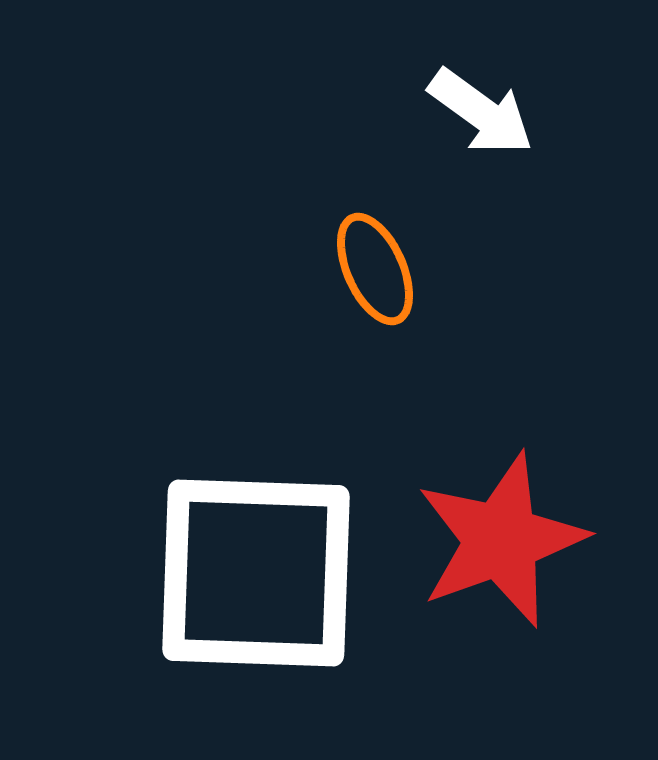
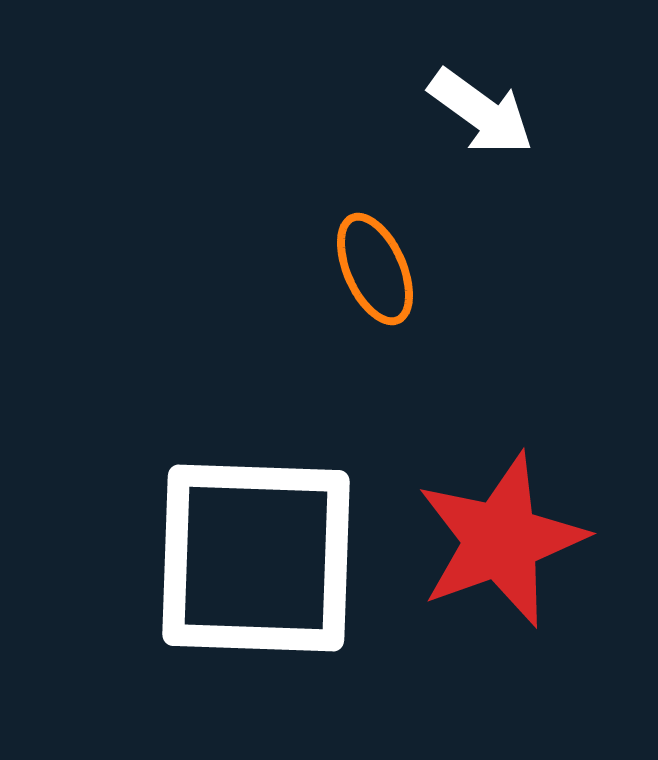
white square: moved 15 px up
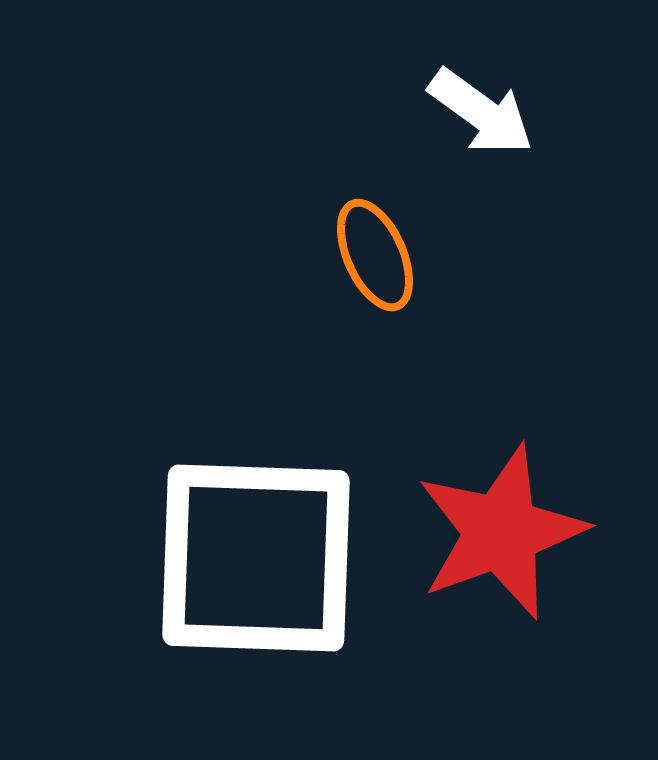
orange ellipse: moved 14 px up
red star: moved 8 px up
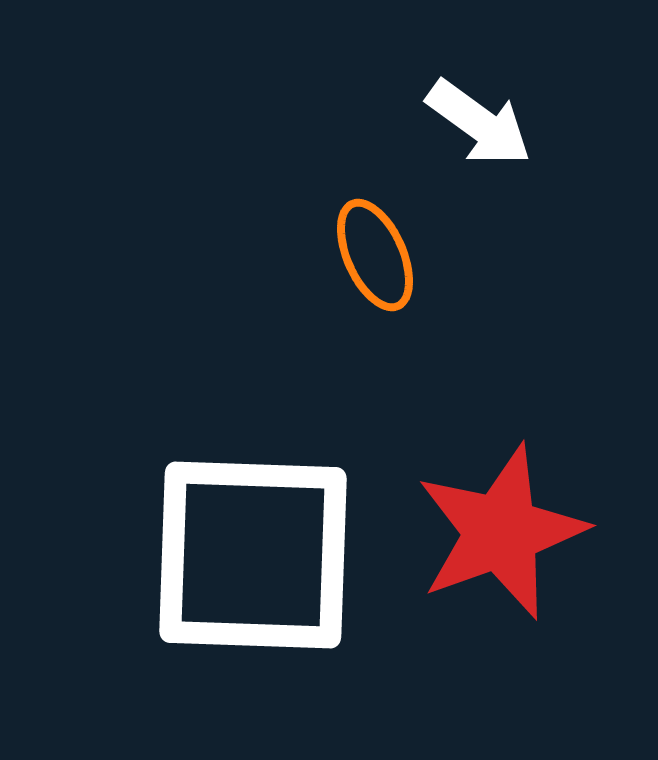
white arrow: moved 2 px left, 11 px down
white square: moved 3 px left, 3 px up
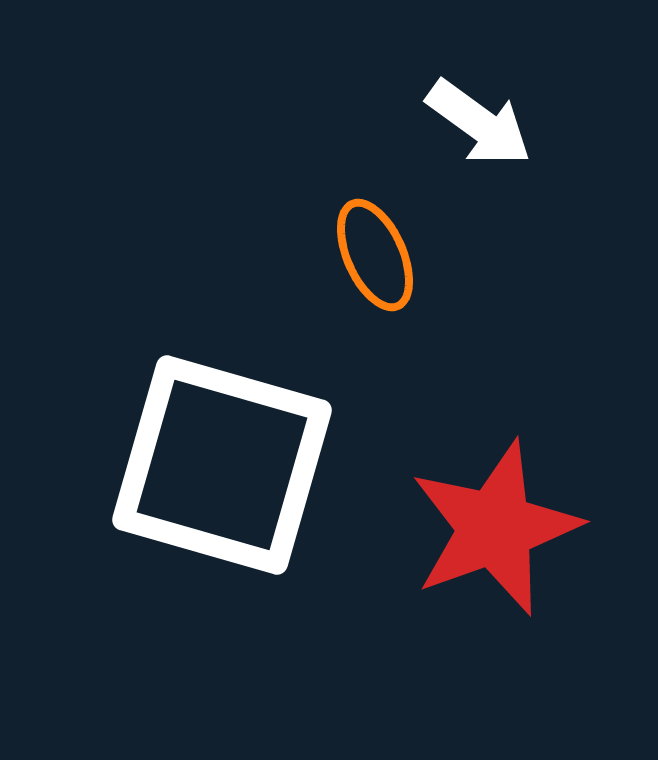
red star: moved 6 px left, 4 px up
white square: moved 31 px left, 90 px up; rotated 14 degrees clockwise
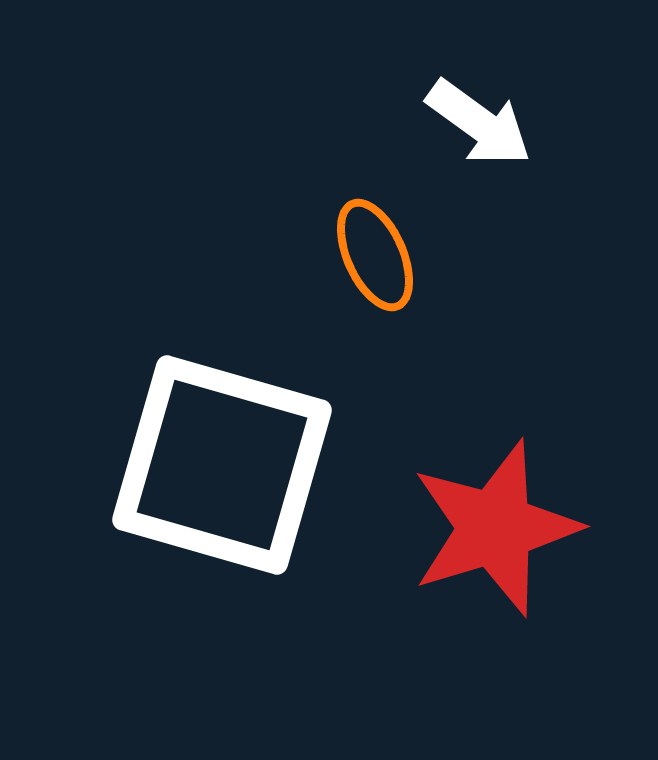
red star: rotated 3 degrees clockwise
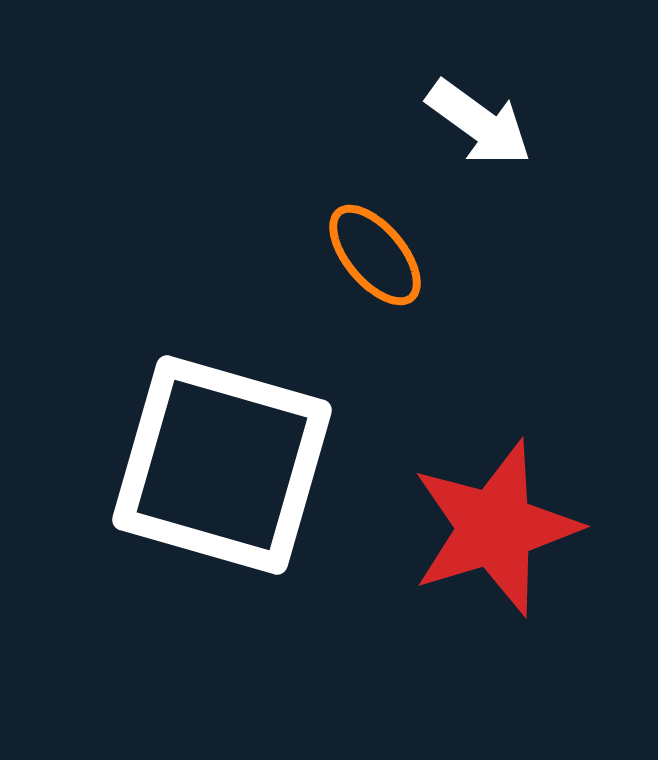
orange ellipse: rotated 16 degrees counterclockwise
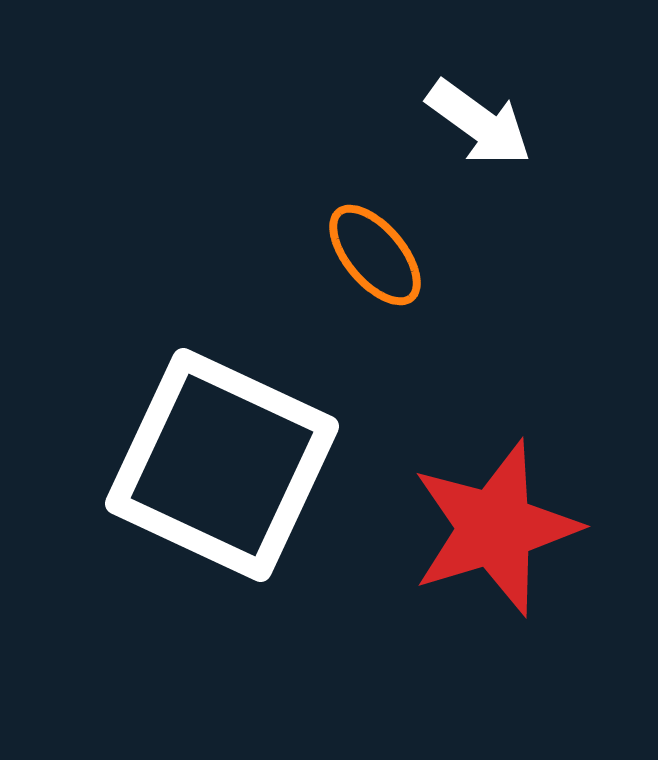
white square: rotated 9 degrees clockwise
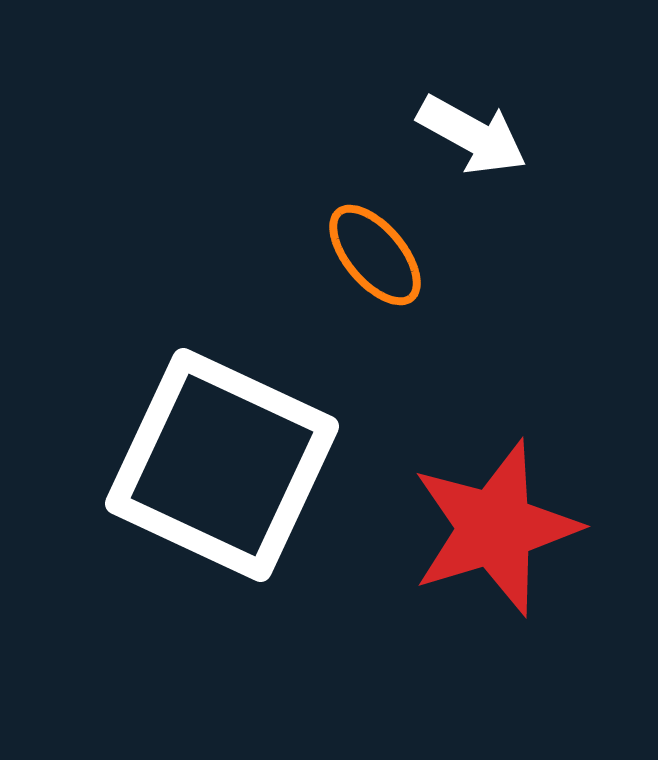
white arrow: moved 7 px left, 12 px down; rotated 7 degrees counterclockwise
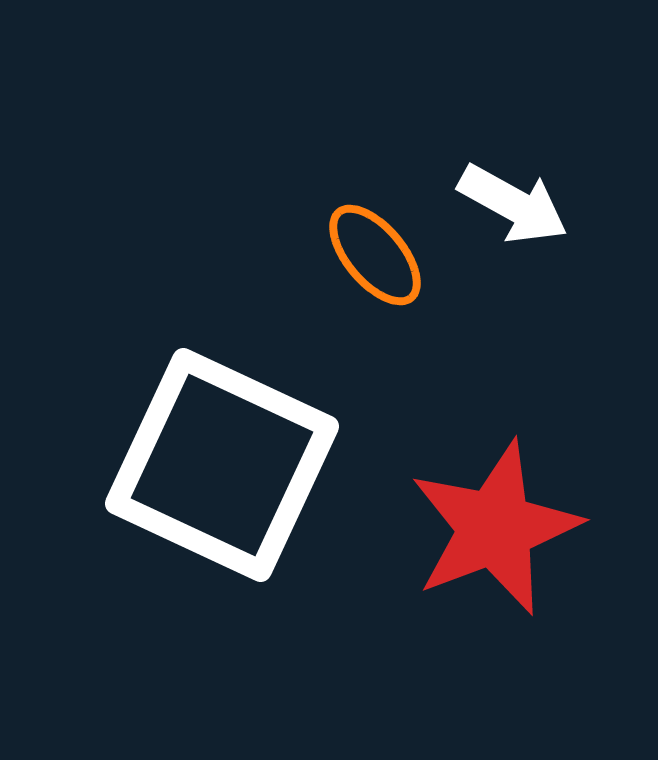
white arrow: moved 41 px right, 69 px down
red star: rotated 4 degrees counterclockwise
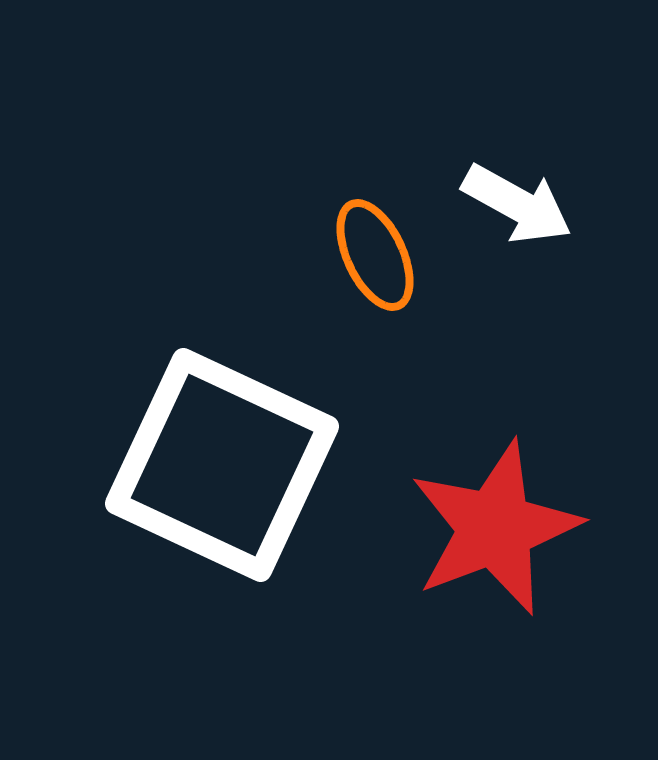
white arrow: moved 4 px right
orange ellipse: rotated 15 degrees clockwise
